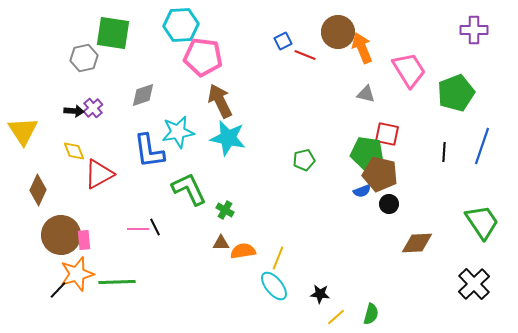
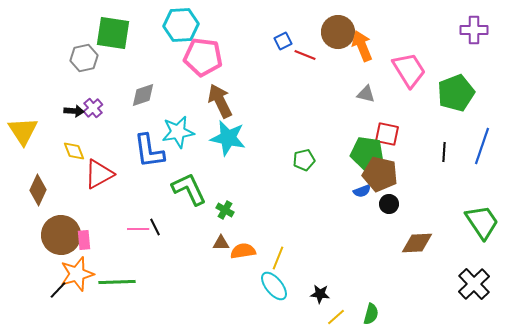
orange arrow at (362, 48): moved 2 px up
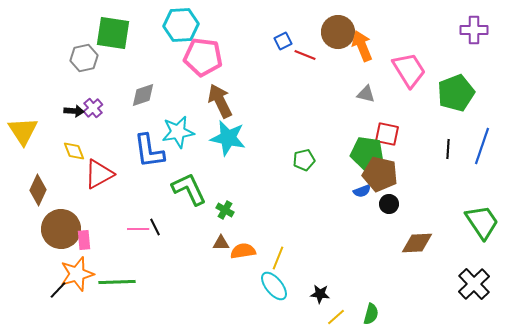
black line at (444, 152): moved 4 px right, 3 px up
brown circle at (61, 235): moved 6 px up
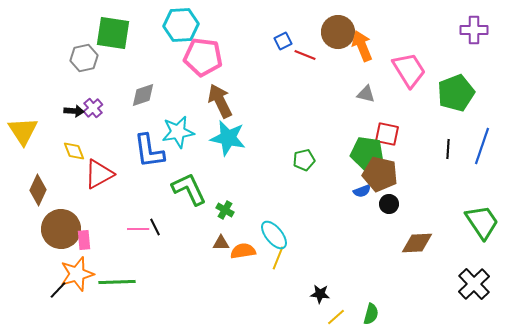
cyan ellipse at (274, 286): moved 51 px up
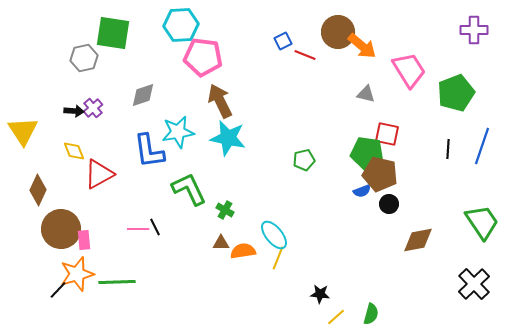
orange arrow at (362, 46): rotated 152 degrees clockwise
brown diamond at (417, 243): moved 1 px right, 3 px up; rotated 8 degrees counterclockwise
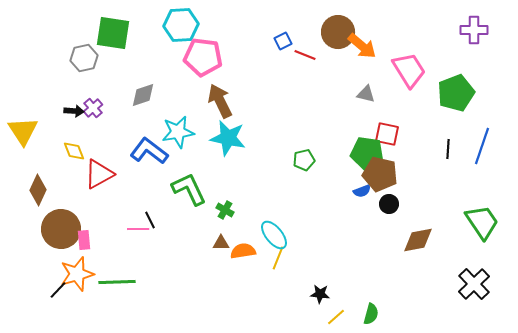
blue L-shape at (149, 151): rotated 135 degrees clockwise
black line at (155, 227): moved 5 px left, 7 px up
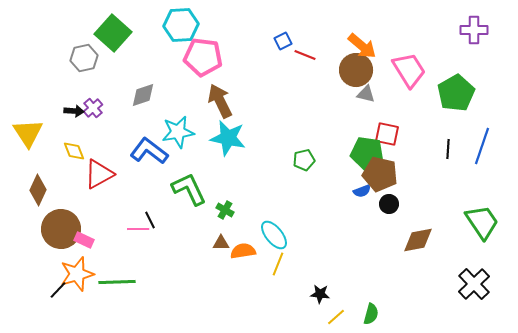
brown circle at (338, 32): moved 18 px right, 38 px down
green square at (113, 33): rotated 33 degrees clockwise
green pentagon at (456, 93): rotated 9 degrees counterclockwise
yellow triangle at (23, 131): moved 5 px right, 2 px down
pink rectangle at (84, 240): rotated 60 degrees counterclockwise
yellow line at (278, 258): moved 6 px down
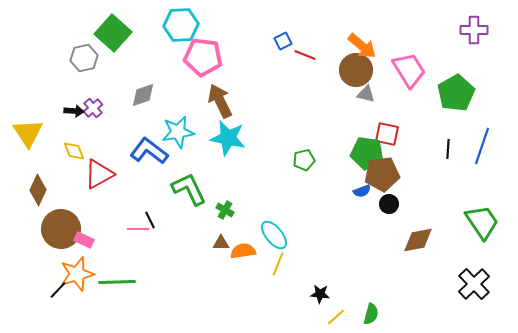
brown pentagon at (380, 174): moved 2 px right; rotated 20 degrees counterclockwise
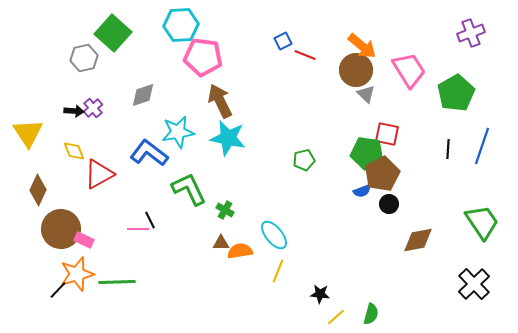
purple cross at (474, 30): moved 3 px left, 3 px down; rotated 20 degrees counterclockwise
gray triangle at (366, 94): rotated 30 degrees clockwise
blue L-shape at (149, 151): moved 2 px down
brown pentagon at (382, 174): rotated 20 degrees counterclockwise
orange semicircle at (243, 251): moved 3 px left
yellow line at (278, 264): moved 7 px down
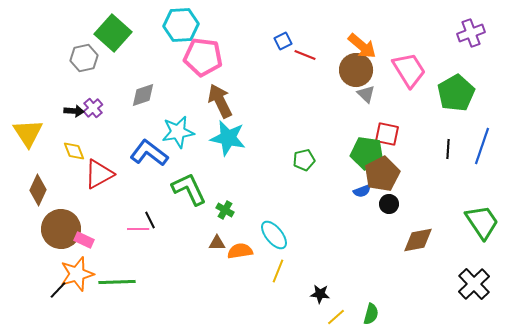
brown triangle at (221, 243): moved 4 px left
